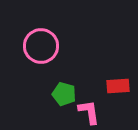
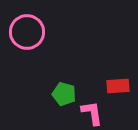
pink circle: moved 14 px left, 14 px up
pink L-shape: moved 3 px right, 1 px down
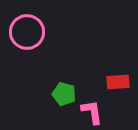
red rectangle: moved 4 px up
pink L-shape: moved 1 px up
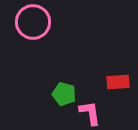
pink circle: moved 6 px right, 10 px up
pink L-shape: moved 2 px left, 1 px down
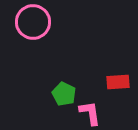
green pentagon: rotated 10 degrees clockwise
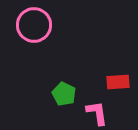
pink circle: moved 1 px right, 3 px down
pink L-shape: moved 7 px right
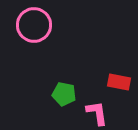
red rectangle: moved 1 px right; rotated 15 degrees clockwise
green pentagon: rotated 15 degrees counterclockwise
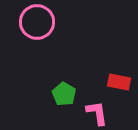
pink circle: moved 3 px right, 3 px up
green pentagon: rotated 20 degrees clockwise
